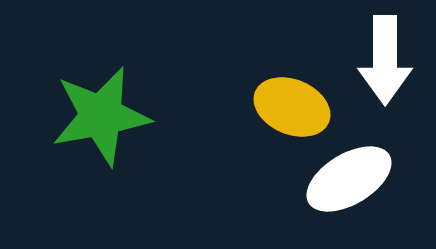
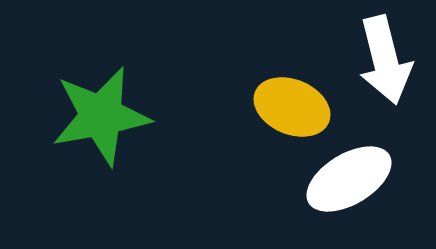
white arrow: rotated 14 degrees counterclockwise
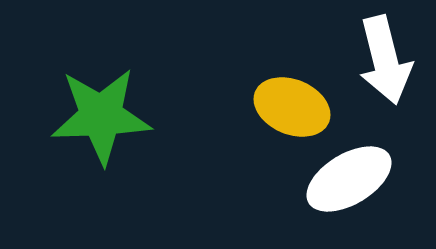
green star: rotated 8 degrees clockwise
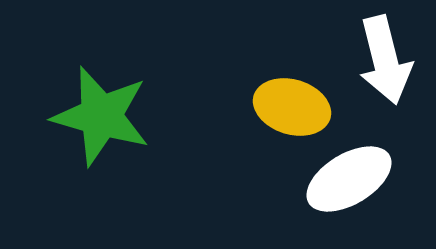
yellow ellipse: rotated 6 degrees counterclockwise
green star: rotated 18 degrees clockwise
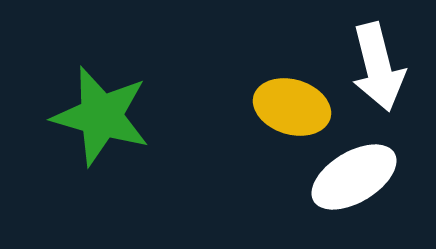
white arrow: moved 7 px left, 7 px down
white ellipse: moved 5 px right, 2 px up
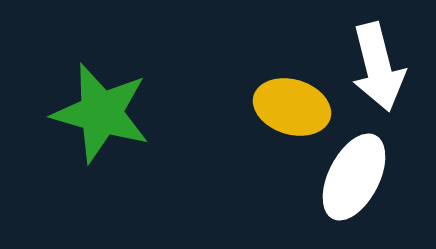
green star: moved 3 px up
white ellipse: rotated 32 degrees counterclockwise
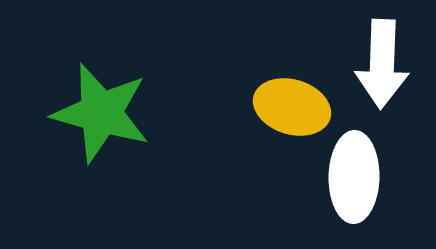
white arrow: moved 4 px right, 3 px up; rotated 16 degrees clockwise
white ellipse: rotated 26 degrees counterclockwise
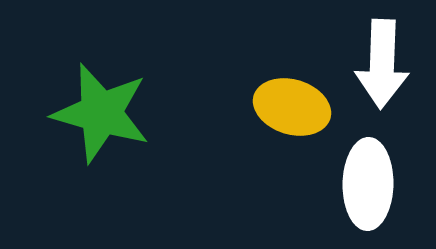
white ellipse: moved 14 px right, 7 px down
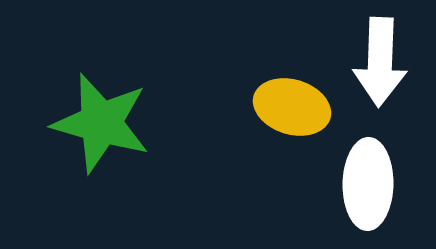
white arrow: moved 2 px left, 2 px up
green star: moved 10 px down
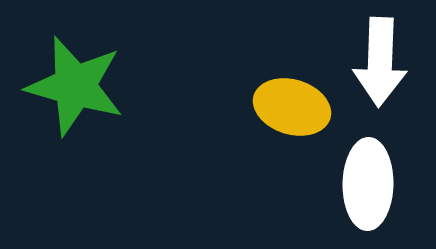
green star: moved 26 px left, 37 px up
